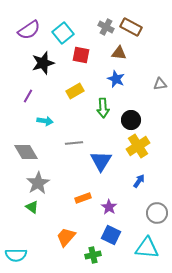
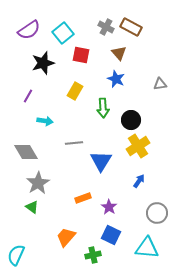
brown triangle: rotated 42 degrees clockwise
yellow rectangle: rotated 30 degrees counterclockwise
cyan semicircle: rotated 115 degrees clockwise
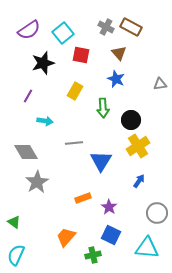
gray star: moved 1 px left, 1 px up
green triangle: moved 18 px left, 15 px down
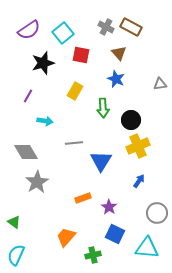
yellow cross: rotated 10 degrees clockwise
blue square: moved 4 px right, 1 px up
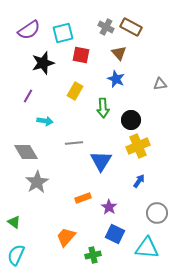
cyan square: rotated 25 degrees clockwise
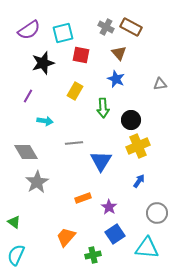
blue square: rotated 30 degrees clockwise
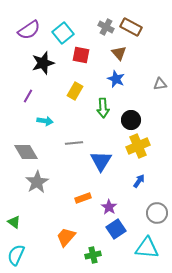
cyan square: rotated 25 degrees counterclockwise
blue square: moved 1 px right, 5 px up
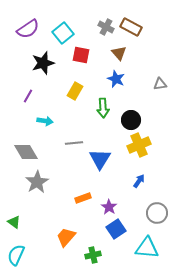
purple semicircle: moved 1 px left, 1 px up
yellow cross: moved 1 px right, 1 px up
blue triangle: moved 1 px left, 2 px up
